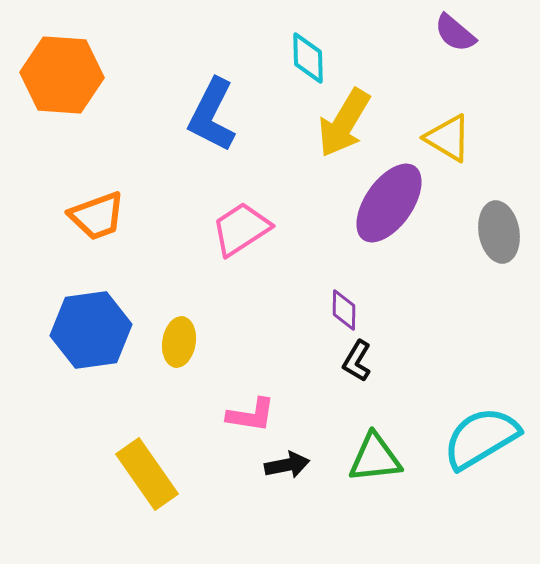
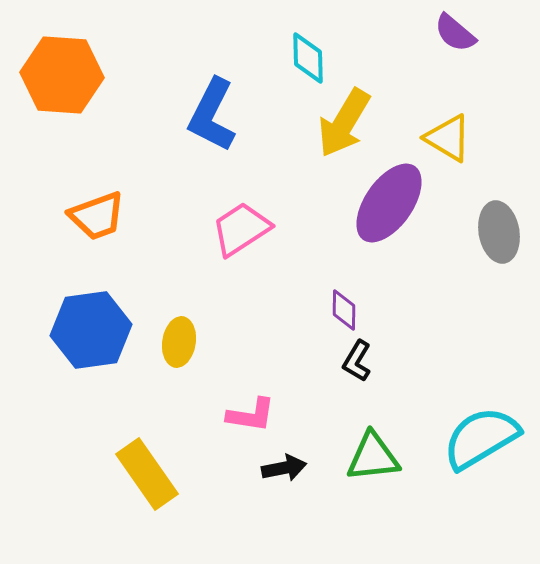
green triangle: moved 2 px left, 1 px up
black arrow: moved 3 px left, 3 px down
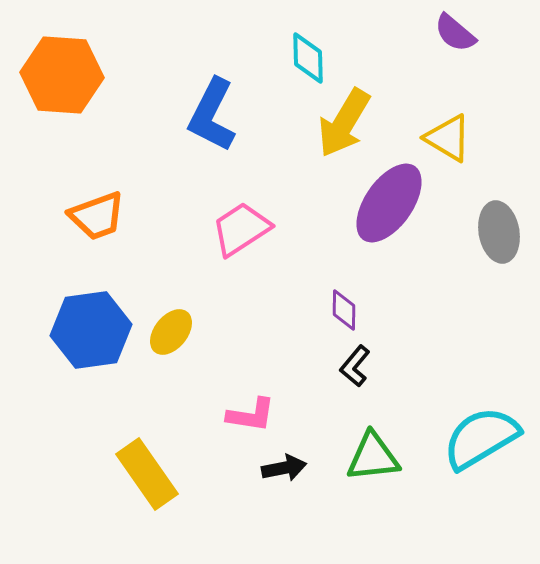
yellow ellipse: moved 8 px left, 10 px up; rotated 30 degrees clockwise
black L-shape: moved 2 px left, 5 px down; rotated 9 degrees clockwise
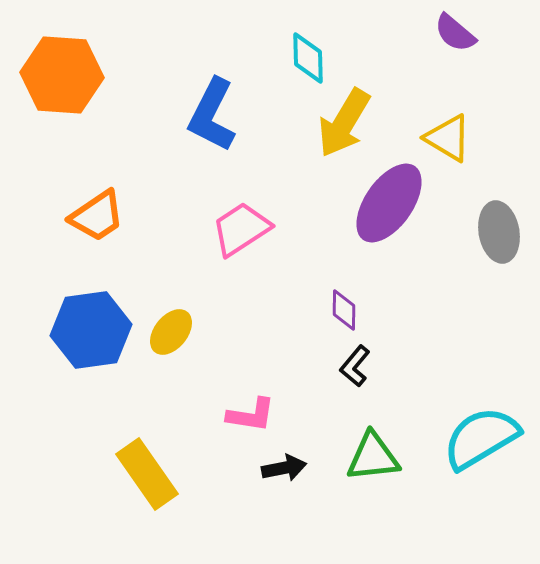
orange trapezoid: rotated 14 degrees counterclockwise
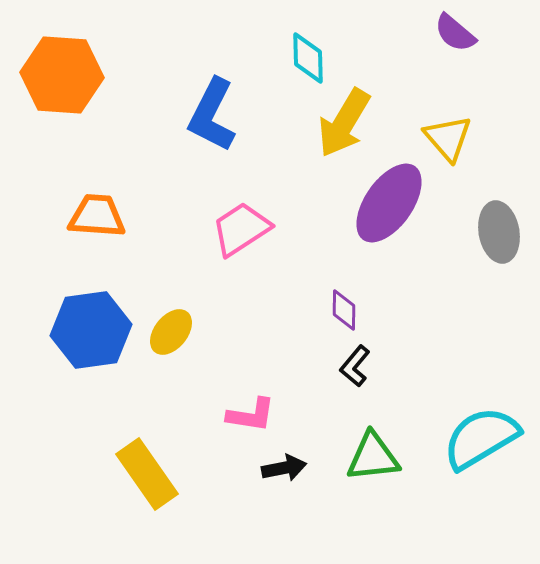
yellow triangle: rotated 18 degrees clockwise
orange trapezoid: rotated 142 degrees counterclockwise
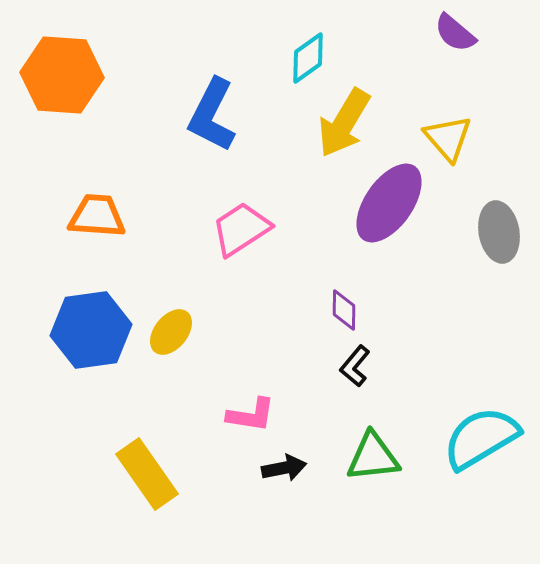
cyan diamond: rotated 56 degrees clockwise
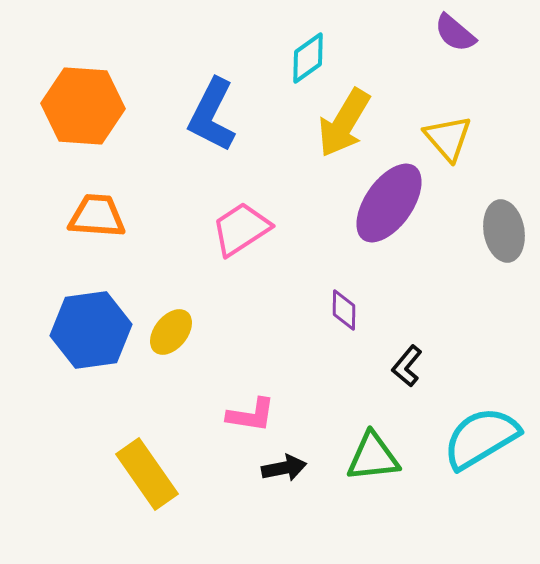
orange hexagon: moved 21 px right, 31 px down
gray ellipse: moved 5 px right, 1 px up
black L-shape: moved 52 px right
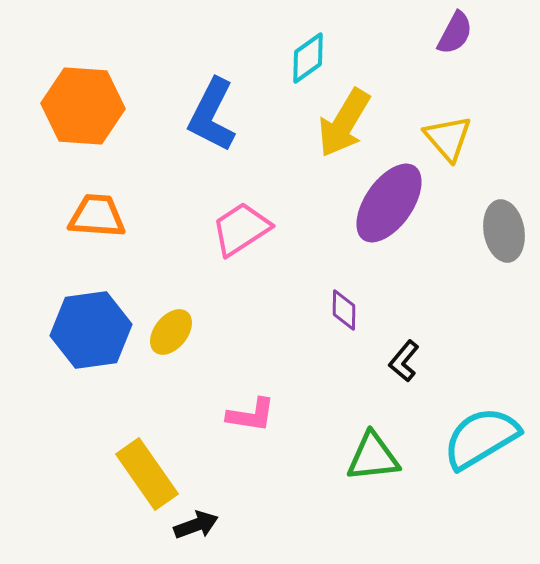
purple semicircle: rotated 102 degrees counterclockwise
black L-shape: moved 3 px left, 5 px up
black arrow: moved 88 px left, 57 px down; rotated 9 degrees counterclockwise
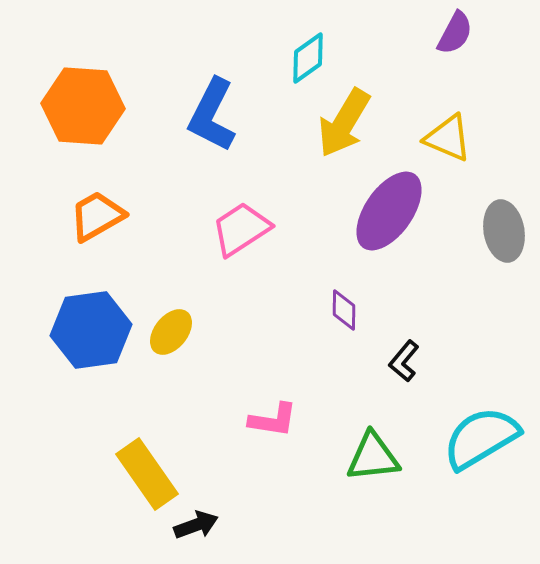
yellow triangle: rotated 26 degrees counterclockwise
purple ellipse: moved 8 px down
orange trapezoid: rotated 34 degrees counterclockwise
pink L-shape: moved 22 px right, 5 px down
